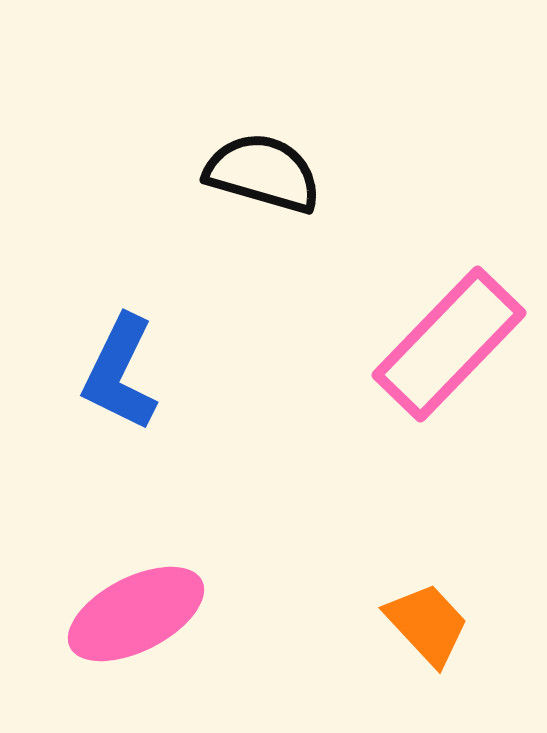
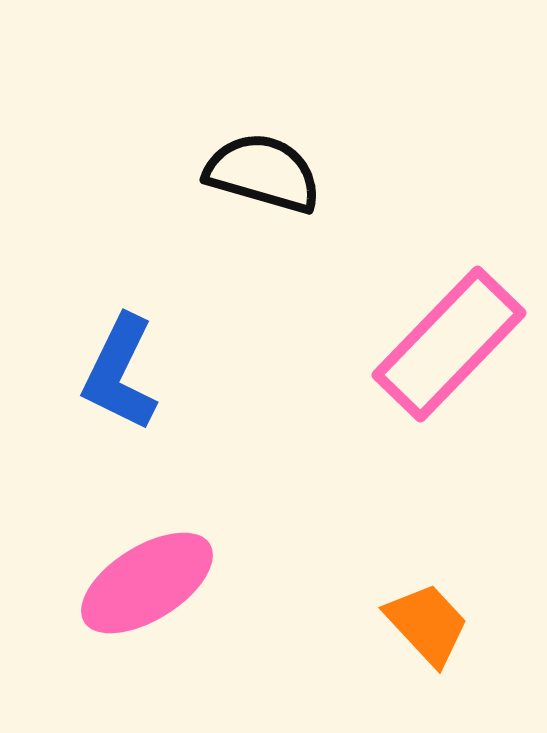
pink ellipse: moved 11 px right, 31 px up; rotated 5 degrees counterclockwise
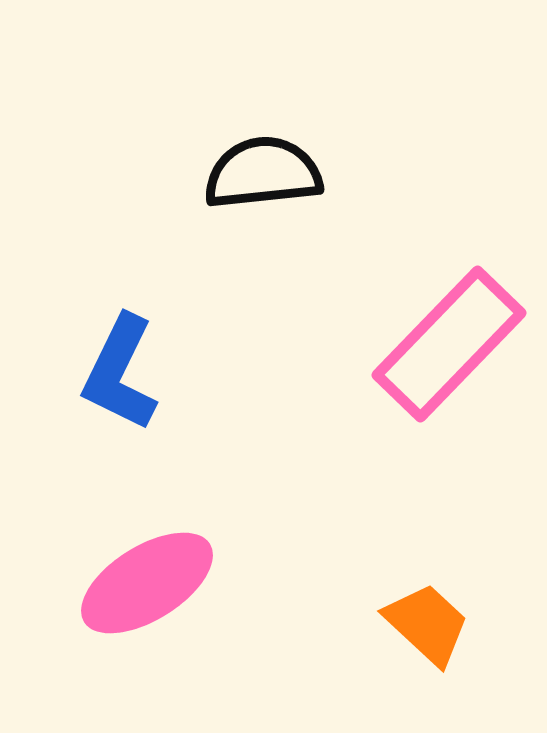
black semicircle: rotated 22 degrees counterclockwise
orange trapezoid: rotated 4 degrees counterclockwise
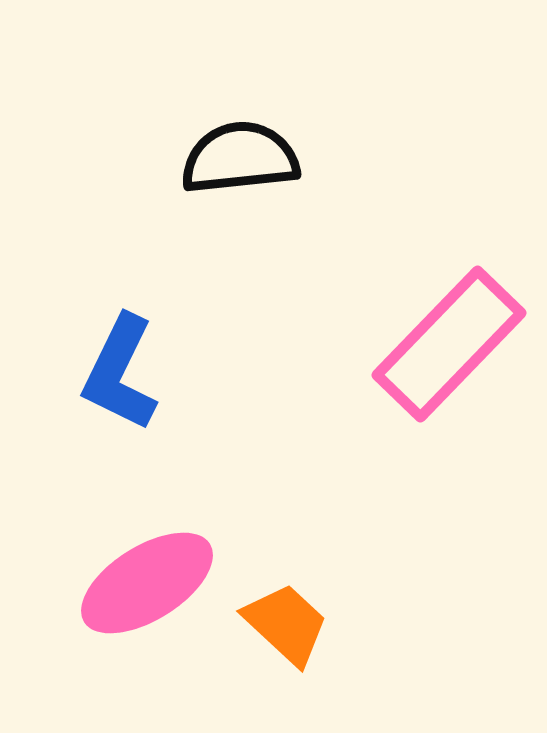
black semicircle: moved 23 px left, 15 px up
orange trapezoid: moved 141 px left
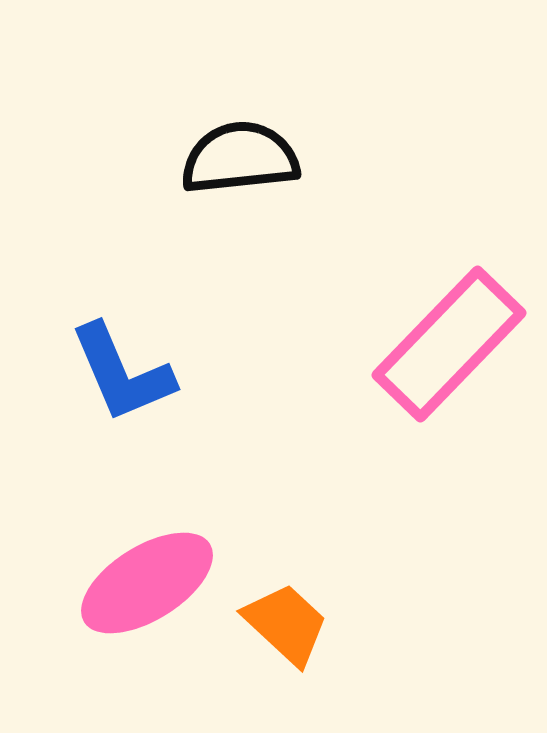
blue L-shape: moved 2 px right; rotated 49 degrees counterclockwise
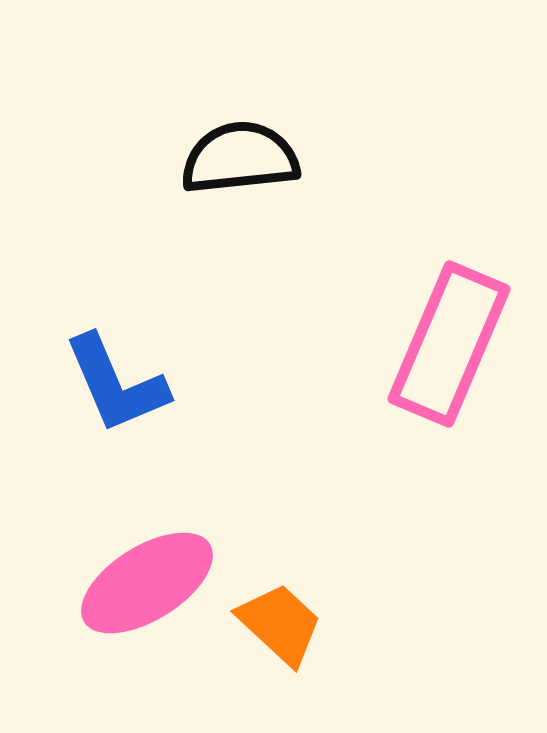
pink rectangle: rotated 21 degrees counterclockwise
blue L-shape: moved 6 px left, 11 px down
orange trapezoid: moved 6 px left
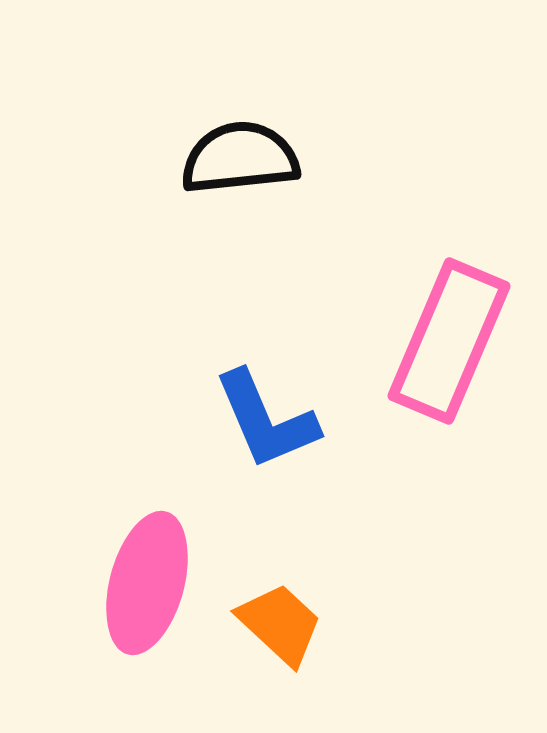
pink rectangle: moved 3 px up
blue L-shape: moved 150 px right, 36 px down
pink ellipse: rotated 43 degrees counterclockwise
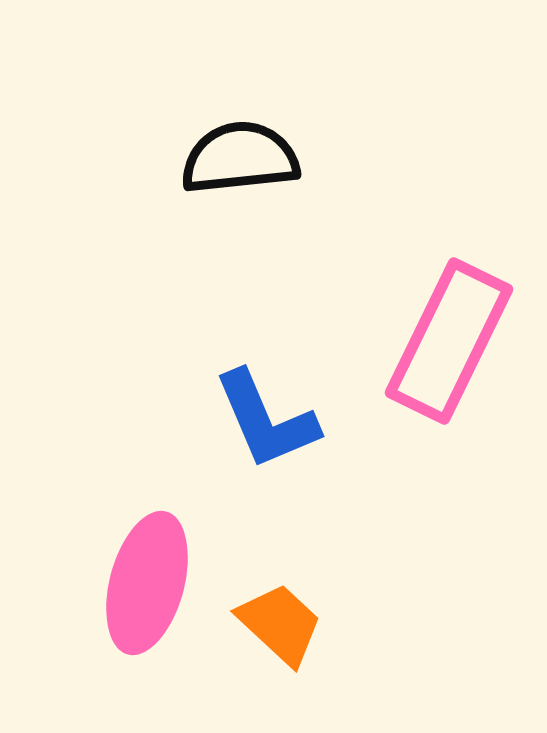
pink rectangle: rotated 3 degrees clockwise
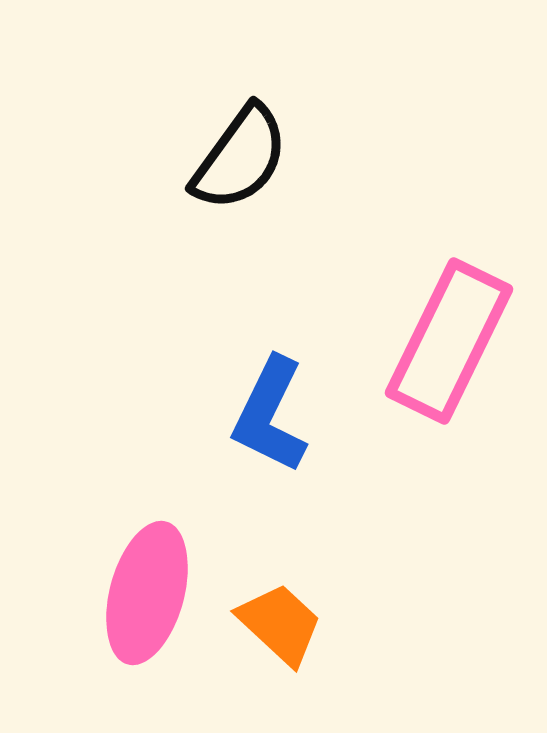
black semicircle: rotated 132 degrees clockwise
blue L-shape: moved 4 px right, 5 px up; rotated 49 degrees clockwise
pink ellipse: moved 10 px down
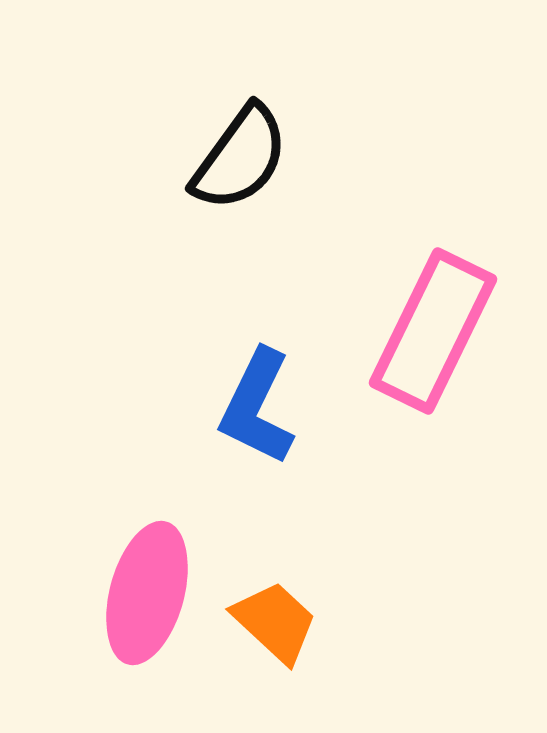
pink rectangle: moved 16 px left, 10 px up
blue L-shape: moved 13 px left, 8 px up
orange trapezoid: moved 5 px left, 2 px up
